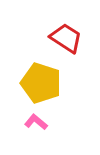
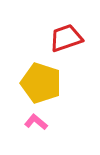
red trapezoid: rotated 52 degrees counterclockwise
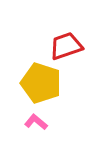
red trapezoid: moved 8 px down
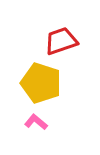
red trapezoid: moved 5 px left, 5 px up
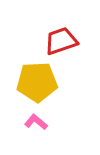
yellow pentagon: moved 4 px left, 1 px up; rotated 21 degrees counterclockwise
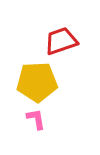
pink L-shape: moved 3 px up; rotated 40 degrees clockwise
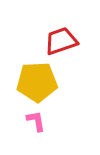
pink L-shape: moved 2 px down
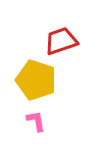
yellow pentagon: moved 1 px left, 2 px up; rotated 21 degrees clockwise
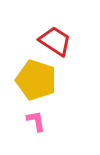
red trapezoid: moved 6 px left; rotated 52 degrees clockwise
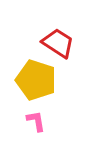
red trapezoid: moved 3 px right, 2 px down
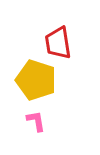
red trapezoid: rotated 132 degrees counterclockwise
